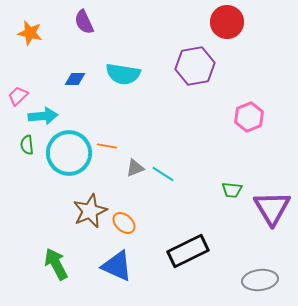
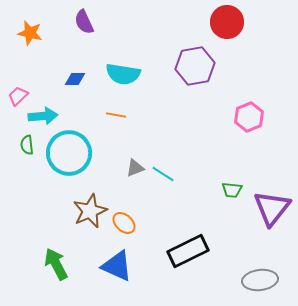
orange line: moved 9 px right, 31 px up
purple triangle: rotated 9 degrees clockwise
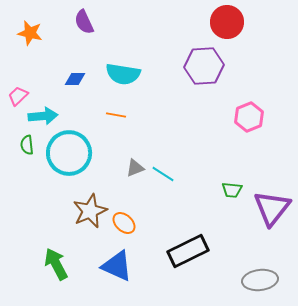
purple hexagon: moved 9 px right; rotated 6 degrees clockwise
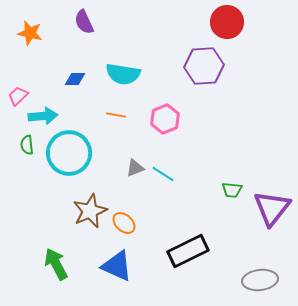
pink hexagon: moved 84 px left, 2 px down
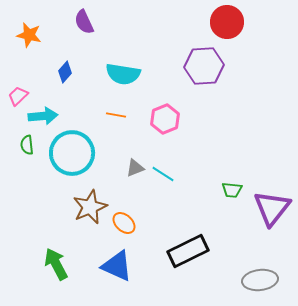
orange star: moved 1 px left, 2 px down
blue diamond: moved 10 px left, 7 px up; rotated 50 degrees counterclockwise
cyan circle: moved 3 px right
brown star: moved 4 px up
